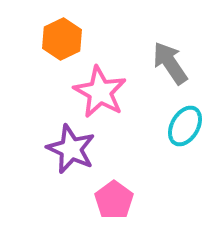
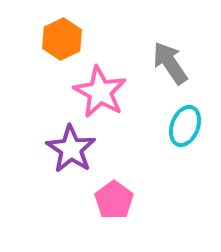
cyan ellipse: rotated 9 degrees counterclockwise
purple star: rotated 9 degrees clockwise
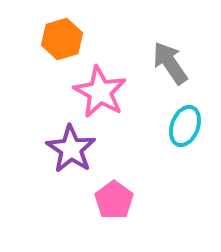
orange hexagon: rotated 9 degrees clockwise
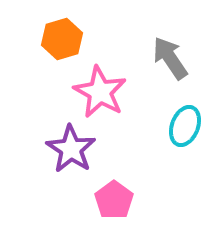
gray arrow: moved 5 px up
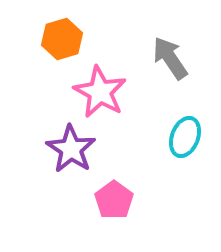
cyan ellipse: moved 11 px down
